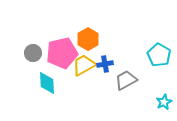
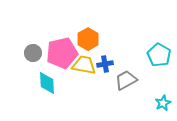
yellow trapezoid: rotated 40 degrees clockwise
cyan star: moved 1 px left, 1 px down
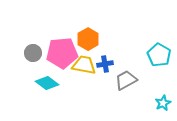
pink pentagon: rotated 8 degrees clockwise
cyan diamond: rotated 50 degrees counterclockwise
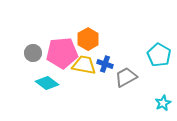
blue cross: rotated 28 degrees clockwise
gray trapezoid: moved 3 px up
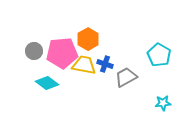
gray circle: moved 1 px right, 2 px up
cyan star: rotated 21 degrees clockwise
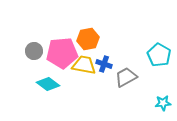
orange hexagon: rotated 20 degrees clockwise
blue cross: moved 1 px left
cyan diamond: moved 1 px right, 1 px down
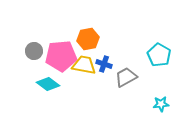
pink pentagon: moved 1 px left, 3 px down
cyan star: moved 2 px left, 1 px down
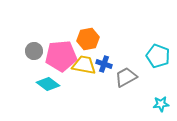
cyan pentagon: moved 1 px left, 1 px down; rotated 10 degrees counterclockwise
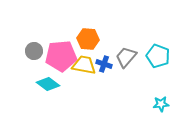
orange hexagon: rotated 15 degrees clockwise
gray trapezoid: moved 20 px up; rotated 20 degrees counterclockwise
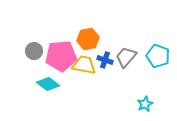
orange hexagon: rotated 15 degrees counterclockwise
blue cross: moved 1 px right, 4 px up
cyan star: moved 16 px left; rotated 21 degrees counterclockwise
